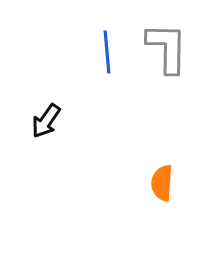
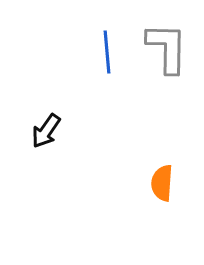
black arrow: moved 10 px down
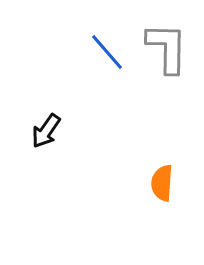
blue line: rotated 36 degrees counterclockwise
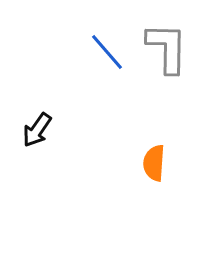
black arrow: moved 9 px left, 1 px up
orange semicircle: moved 8 px left, 20 px up
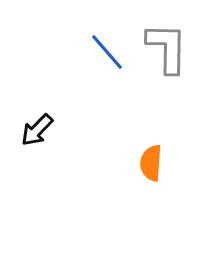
black arrow: rotated 9 degrees clockwise
orange semicircle: moved 3 px left
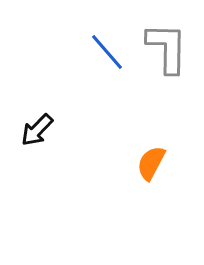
orange semicircle: rotated 24 degrees clockwise
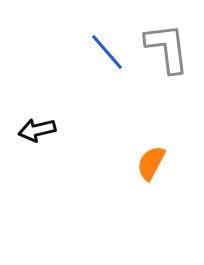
gray L-shape: rotated 8 degrees counterclockwise
black arrow: rotated 33 degrees clockwise
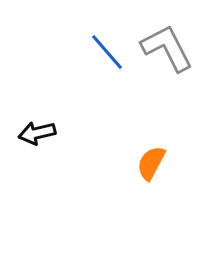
gray L-shape: rotated 20 degrees counterclockwise
black arrow: moved 3 px down
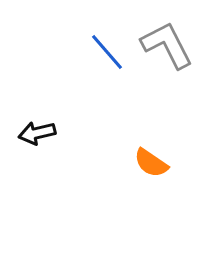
gray L-shape: moved 3 px up
orange semicircle: rotated 84 degrees counterclockwise
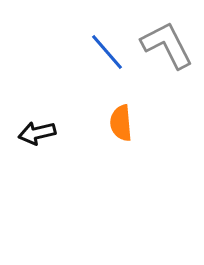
orange semicircle: moved 30 px left, 40 px up; rotated 51 degrees clockwise
